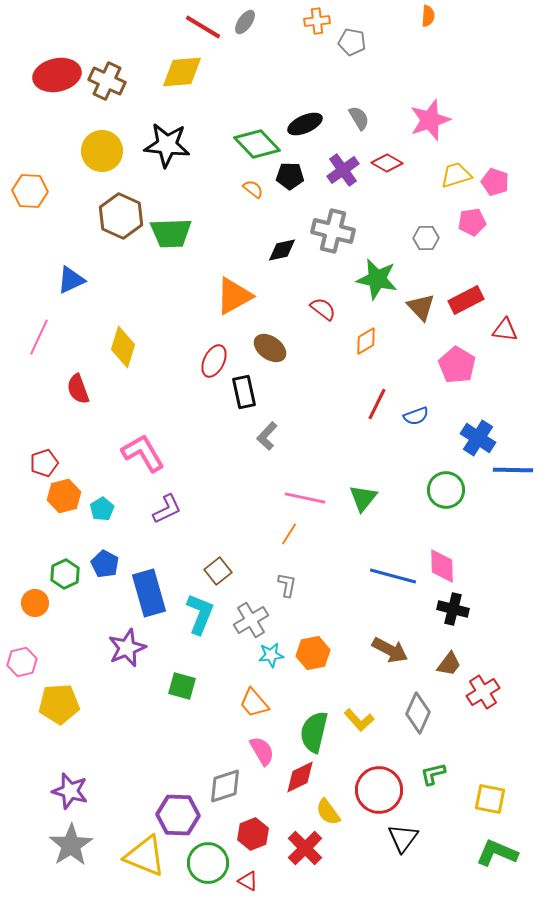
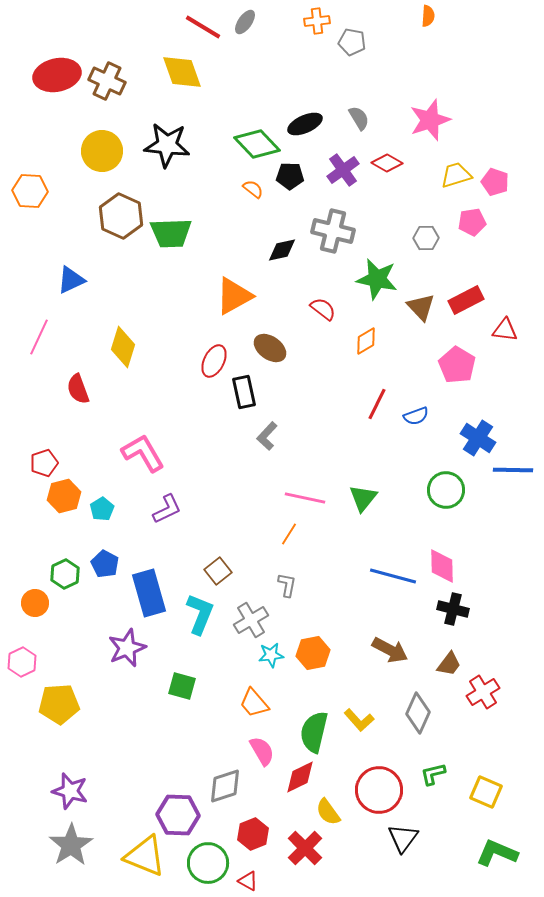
yellow diamond at (182, 72): rotated 75 degrees clockwise
pink hexagon at (22, 662): rotated 12 degrees counterclockwise
yellow square at (490, 799): moved 4 px left, 7 px up; rotated 12 degrees clockwise
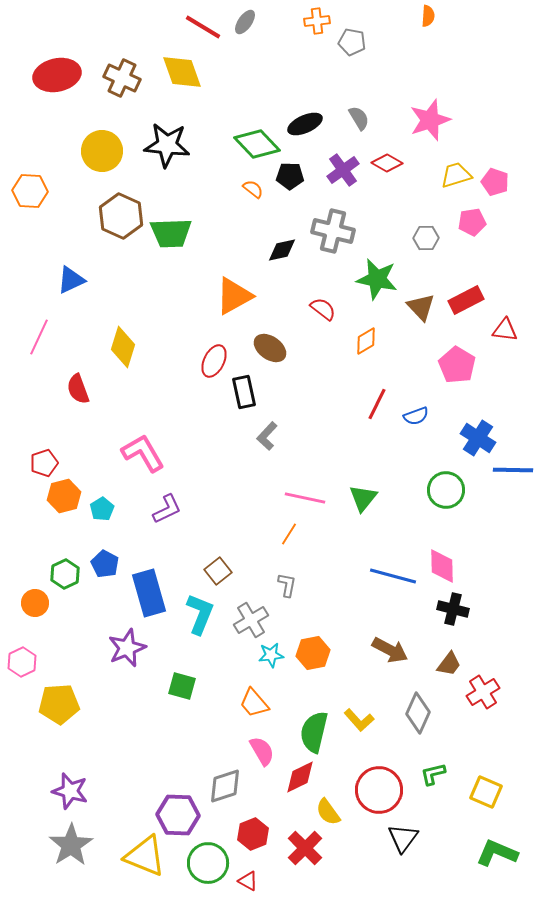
brown cross at (107, 81): moved 15 px right, 3 px up
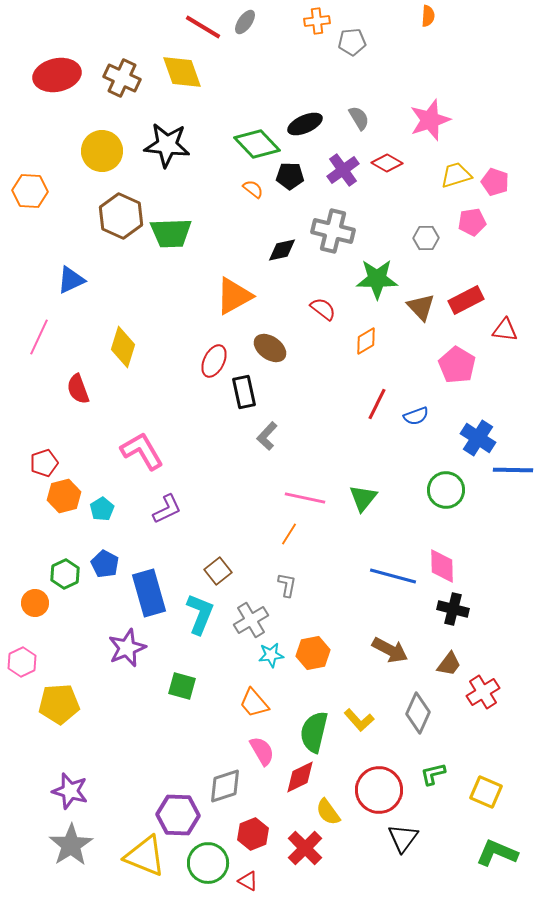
gray pentagon at (352, 42): rotated 16 degrees counterclockwise
green star at (377, 279): rotated 12 degrees counterclockwise
pink L-shape at (143, 453): moved 1 px left, 2 px up
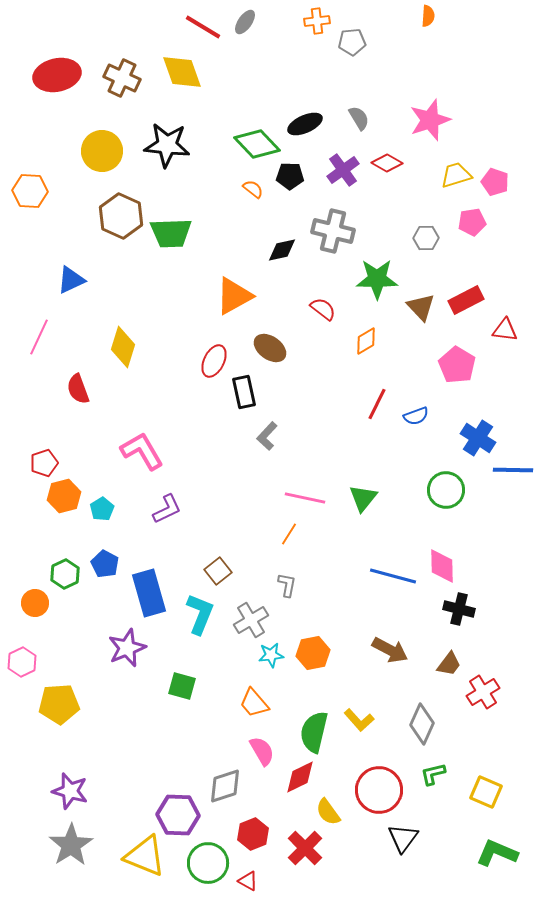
black cross at (453, 609): moved 6 px right
gray diamond at (418, 713): moved 4 px right, 11 px down
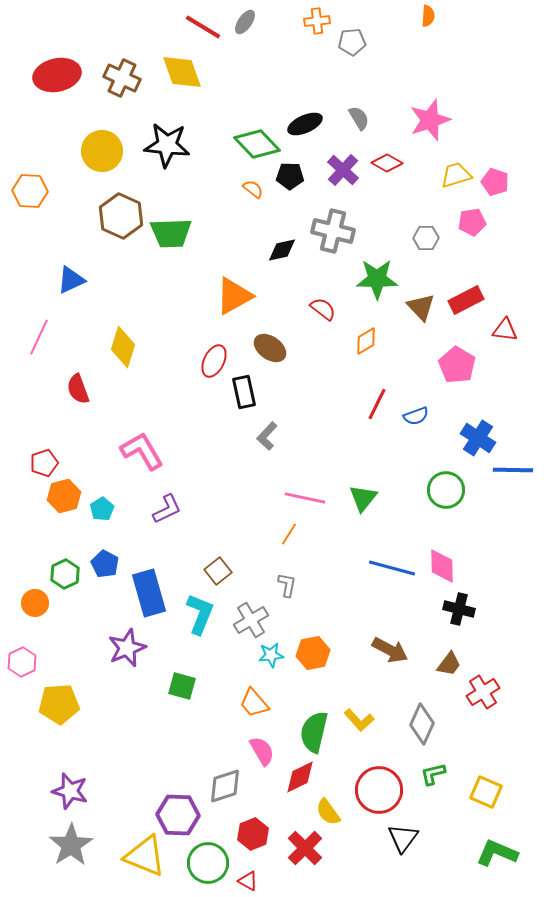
purple cross at (343, 170): rotated 12 degrees counterclockwise
blue line at (393, 576): moved 1 px left, 8 px up
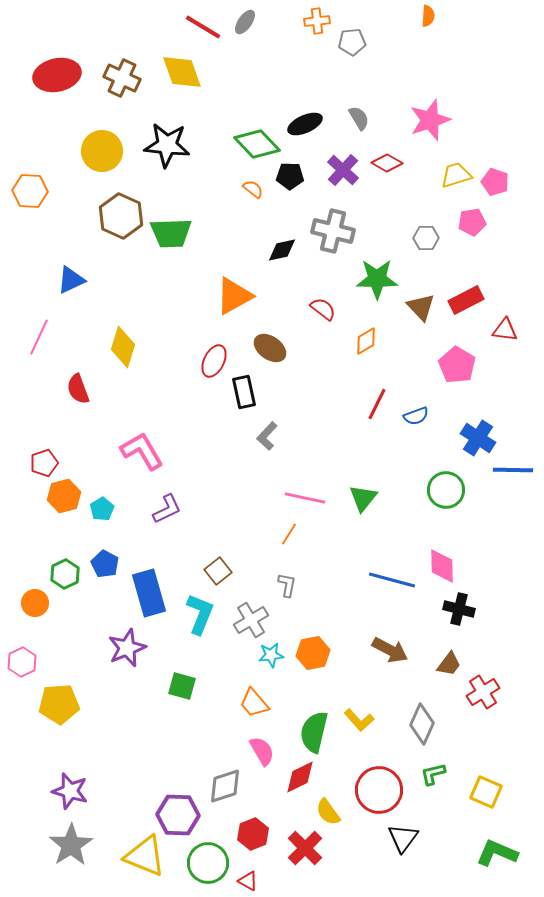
blue line at (392, 568): moved 12 px down
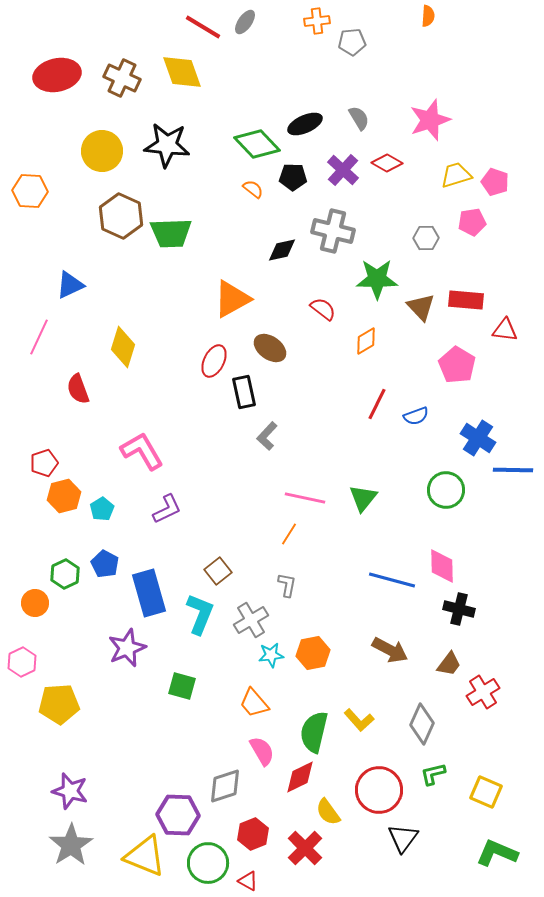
black pentagon at (290, 176): moved 3 px right, 1 px down
blue triangle at (71, 280): moved 1 px left, 5 px down
orange triangle at (234, 296): moved 2 px left, 3 px down
red rectangle at (466, 300): rotated 32 degrees clockwise
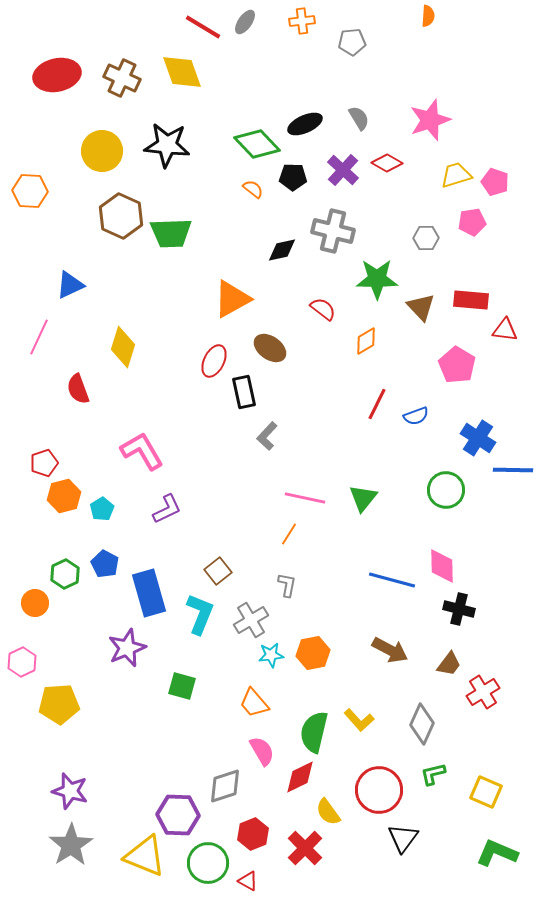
orange cross at (317, 21): moved 15 px left
red rectangle at (466, 300): moved 5 px right
